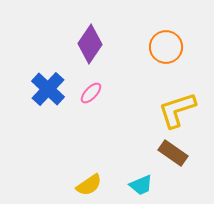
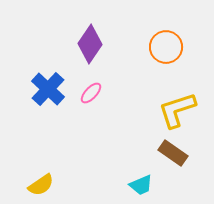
yellow semicircle: moved 48 px left
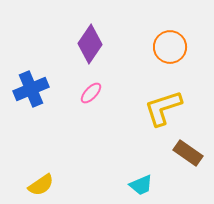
orange circle: moved 4 px right
blue cross: moved 17 px left; rotated 24 degrees clockwise
yellow L-shape: moved 14 px left, 2 px up
brown rectangle: moved 15 px right
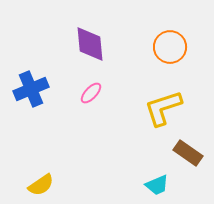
purple diamond: rotated 39 degrees counterclockwise
cyan trapezoid: moved 16 px right
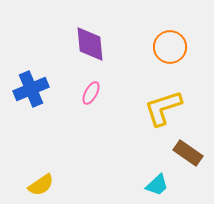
pink ellipse: rotated 15 degrees counterclockwise
cyan trapezoid: rotated 20 degrees counterclockwise
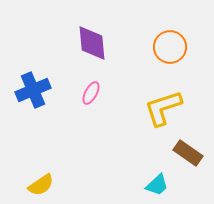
purple diamond: moved 2 px right, 1 px up
blue cross: moved 2 px right, 1 px down
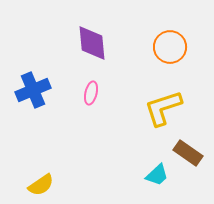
pink ellipse: rotated 15 degrees counterclockwise
cyan trapezoid: moved 10 px up
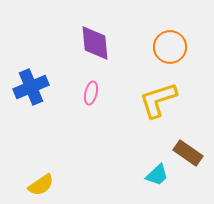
purple diamond: moved 3 px right
blue cross: moved 2 px left, 3 px up
yellow L-shape: moved 5 px left, 8 px up
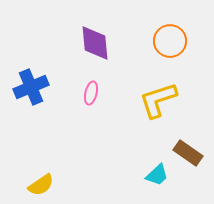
orange circle: moved 6 px up
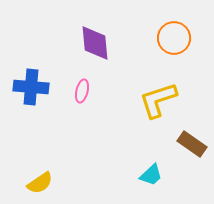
orange circle: moved 4 px right, 3 px up
blue cross: rotated 28 degrees clockwise
pink ellipse: moved 9 px left, 2 px up
brown rectangle: moved 4 px right, 9 px up
cyan trapezoid: moved 6 px left
yellow semicircle: moved 1 px left, 2 px up
